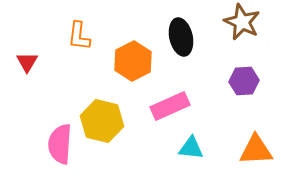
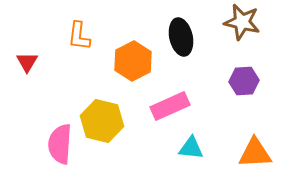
brown star: rotated 12 degrees counterclockwise
orange triangle: moved 1 px left, 3 px down
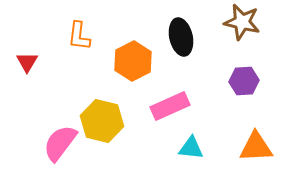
pink semicircle: moved 1 px up; rotated 33 degrees clockwise
orange triangle: moved 1 px right, 6 px up
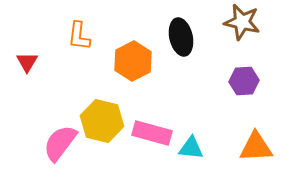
pink rectangle: moved 18 px left, 27 px down; rotated 39 degrees clockwise
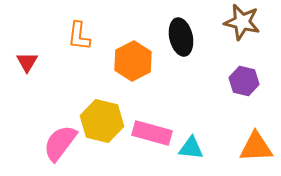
purple hexagon: rotated 16 degrees clockwise
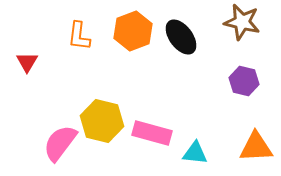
black ellipse: rotated 24 degrees counterclockwise
orange hexagon: moved 30 px up; rotated 6 degrees clockwise
cyan triangle: moved 4 px right, 5 px down
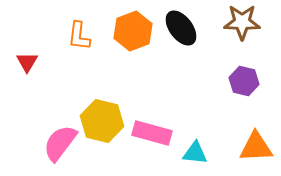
brown star: rotated 12 degrees counterclockwise
black ellipse: moved 9 px up
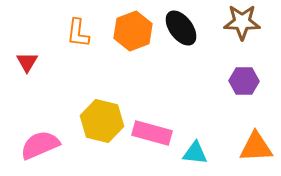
orange L-shape: moved 1 px left, 3 px up
purple hexagon: rotated 12 degrees counterclockwise
pink semicircle: moved 20 px left, 2 px down; rotated 30 degrees clockwise
